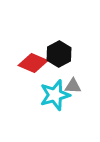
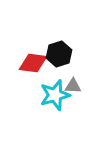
black hexagon: rotated 10 degrees clockwise
red diamond: rotated 16 degrees counterclockwise
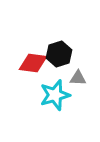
gray triangle: moved 5 px right, 8 px up
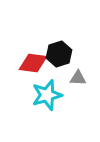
cyan star: moved 8 px left
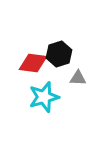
cyan star: moved 3 px left, 2 px down
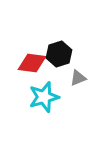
red diamond: moved 1 px left
gray triangle: rotated 24 degrees counterclockwise
